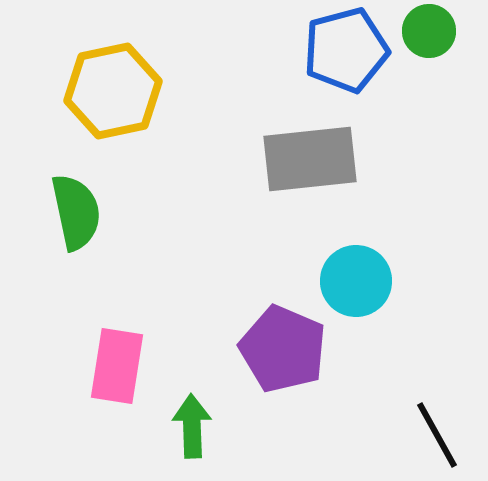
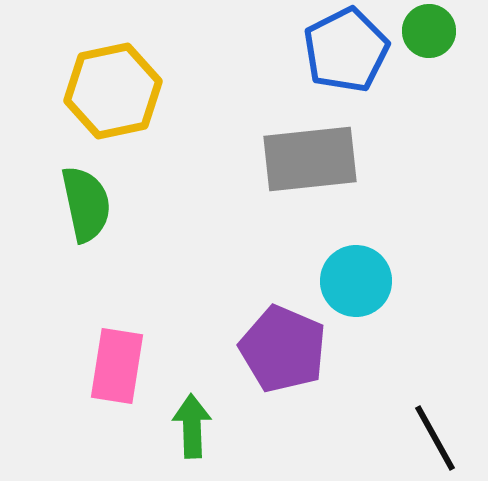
blue pentagon: rotated 12 degrees counterclockwise
green semicircle: moved 10 px right, 8 px up
black line: moved 2 px left, 3 px down
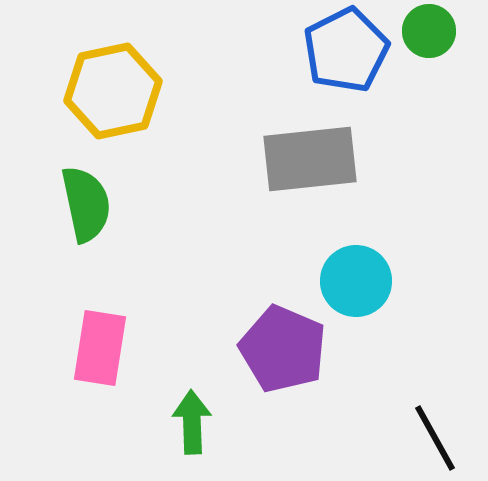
pink rectangle: moved 17 px left, 18 px up
green arrow: moved 4 px up
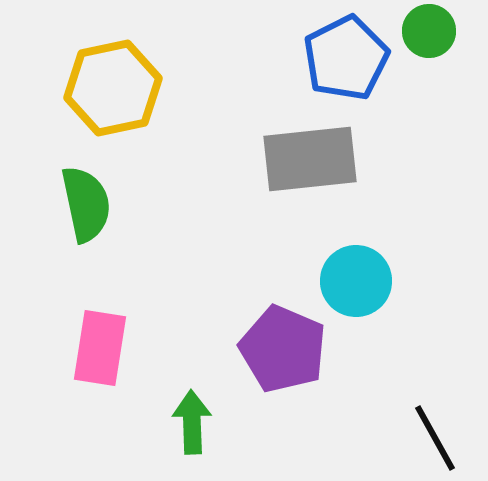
blue pentagon: moved 8 px down
yellow hexagon: moved 3 px up
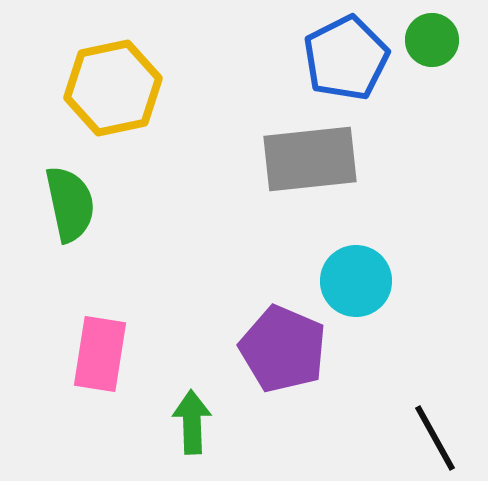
green circle: moved 3 px right, 9 px down
green semicircle: moved 16 px left
pink rectangle: moved 6 px down
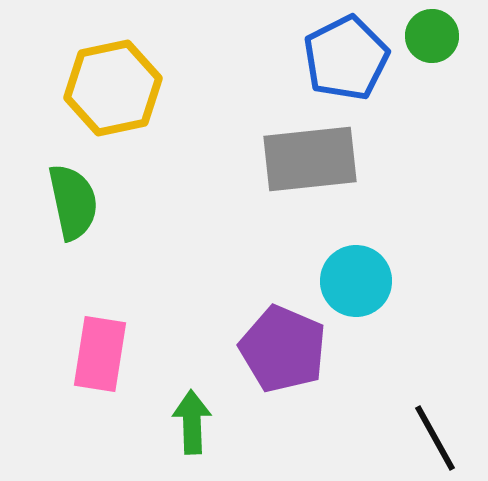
green circle: moved 4 px up
green semicircle: moved 3 px right, 2 px up
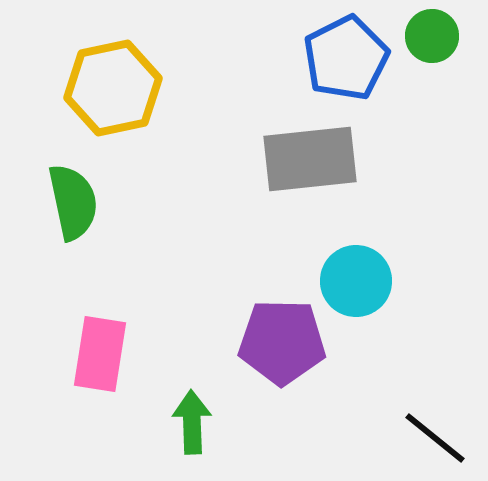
purple pentagon: moved 1 px left, 7 px up; rotated 22 degrees counterclockwise
black line: rotated 22 degrees counterclockwise
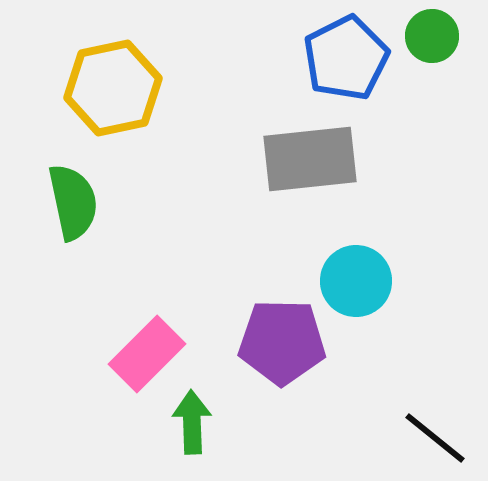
pink rectangle: moved 47 px right; rotated 36 degrees clockwise
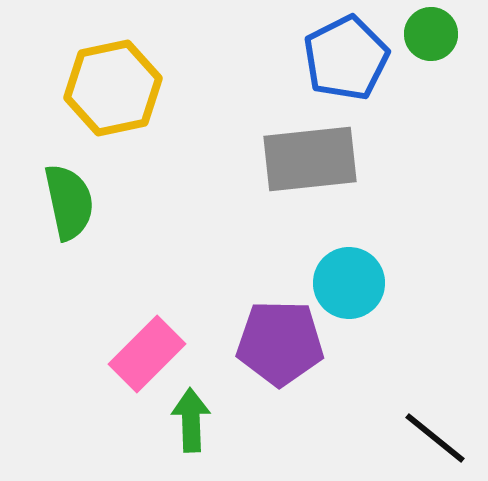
green circle: moved 1 px left, 2 px up
green semicircle: moved 4 px left
cyan circle: moved 7 px left, 2 px down
purple pentagon: moved 2 px left, 1 px down
green arrow: moved 1 px left, 2 px up
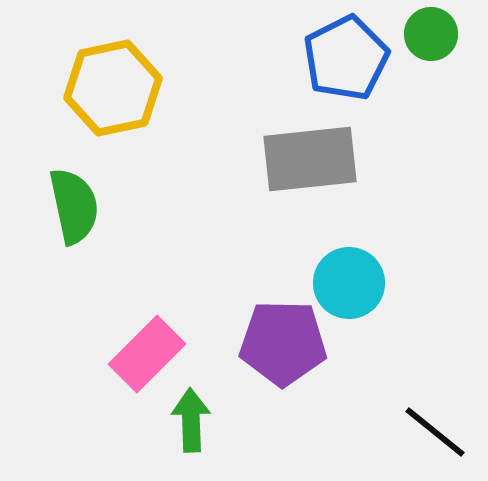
green semicircle: moved 5 px right, 4 px down
purple pentagon: moved 3 px right
black line: moved 6 px up
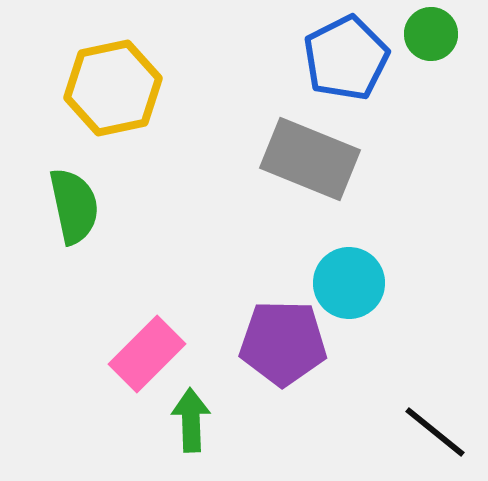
gray rectangle: rotated 28 degrees clockwise
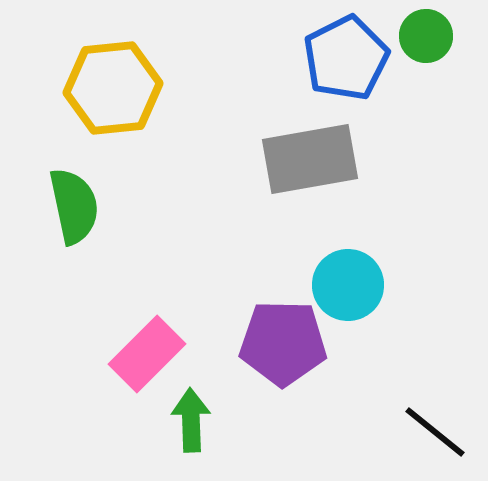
green circle: moved 5 px left, 2 px down
yellow hexagon: rotated 6 degrees clockwise
gray rectangle: rotated 32 degrees counterclockwise
cyan circle: moved 1 px left, 2 px down
